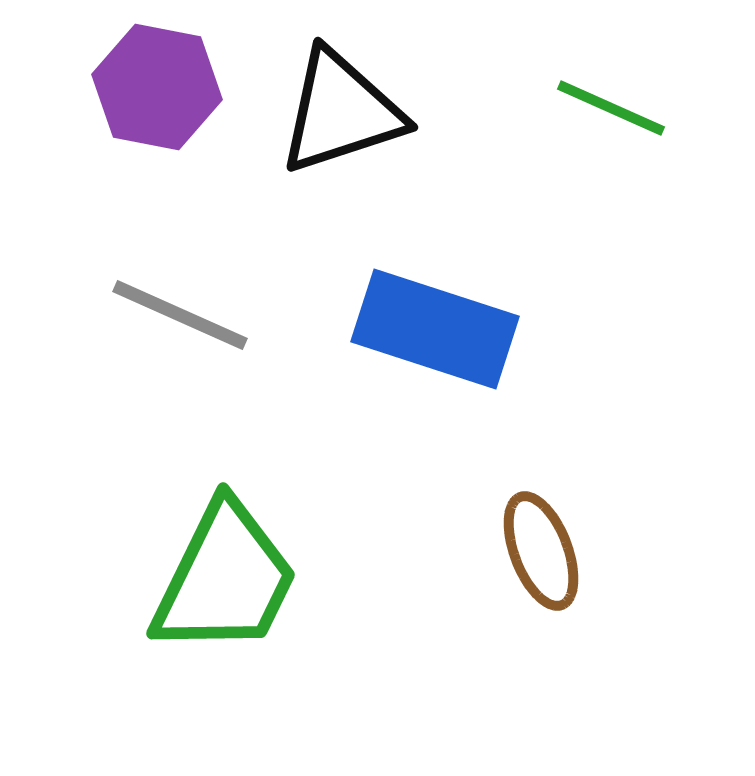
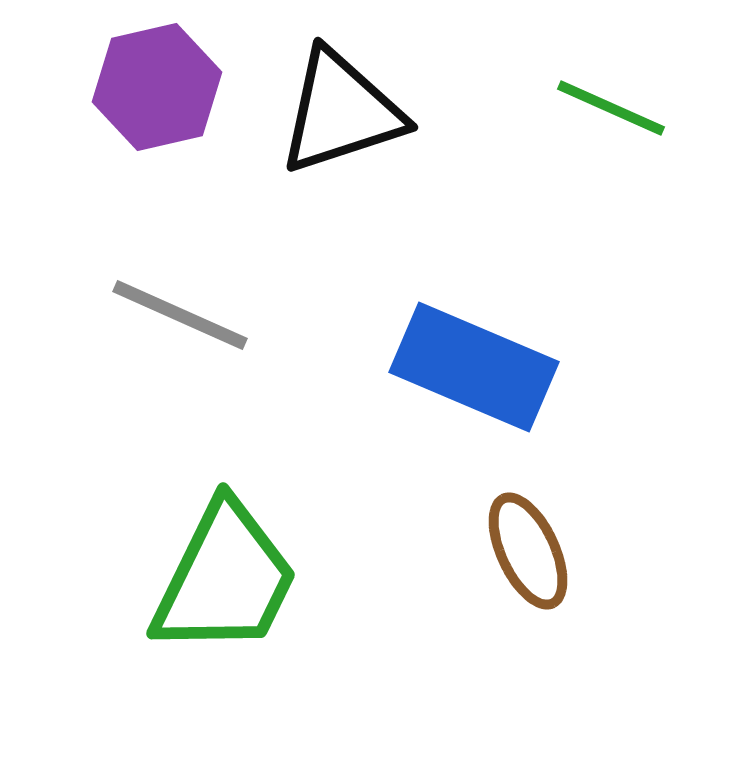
purple hexagon: rotated 24 degrees counterclockwise
blue rectangle: moved 39 px right, 38 px down; rotated 5 degrees clockwise
brown ellipse: moved 13 px left; rotated 4 degrees counterclockwise
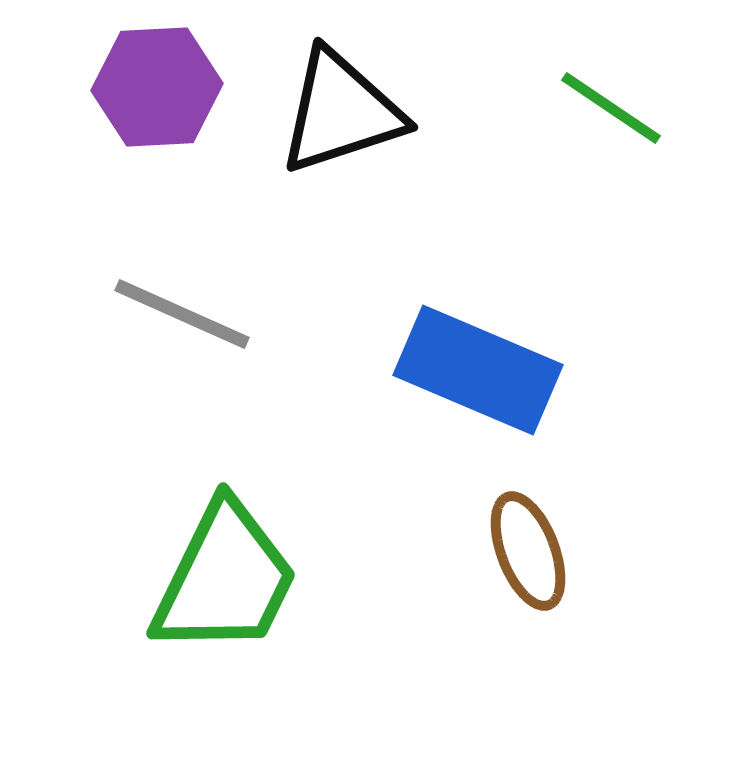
purple hexagon: rotated 10 degrees clockwise
green line: rotated 10 degrees clockwise
gray line: moved 2 px right, 1 px up
blue rectangle: moved 4 px right, 3 px down
brown ellipse: rotated 4 degrees clockwise
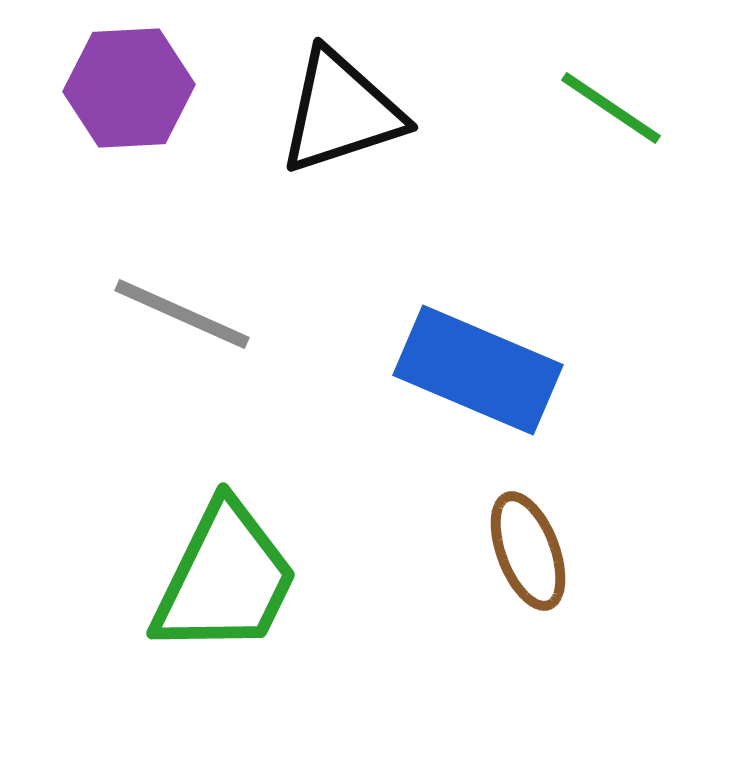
purple hexagon: moved 28 px left, 1 px down
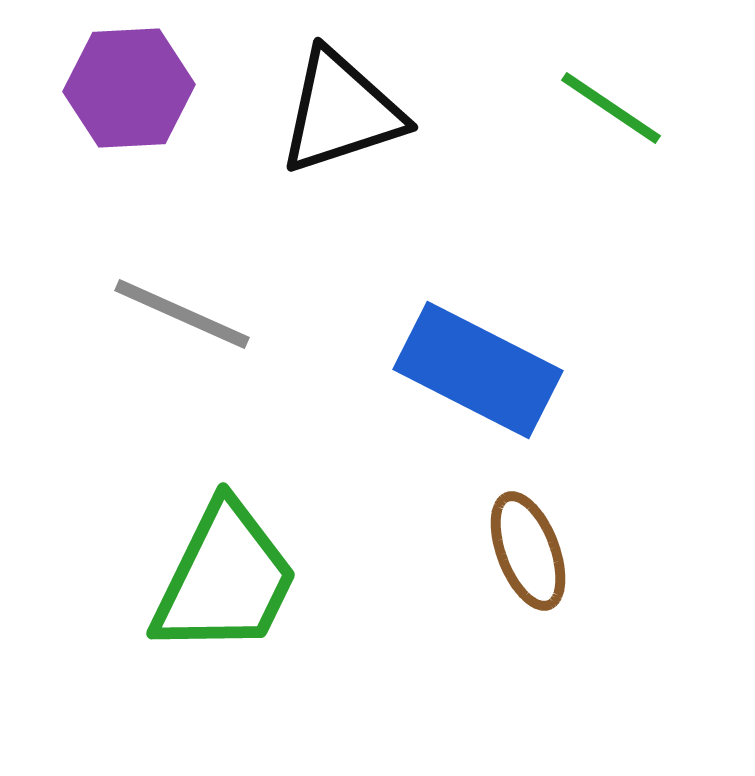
blue rectangle: rotated 4 degrees clockwise
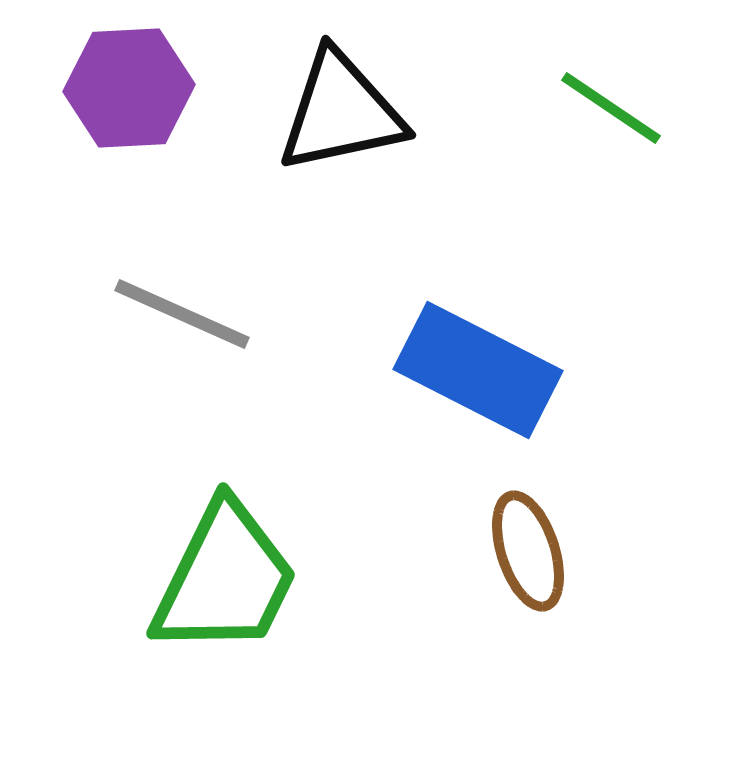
black triangle: rotated 6 degrees clockwise
brown ellipse: rotated 3 degrees clockwise
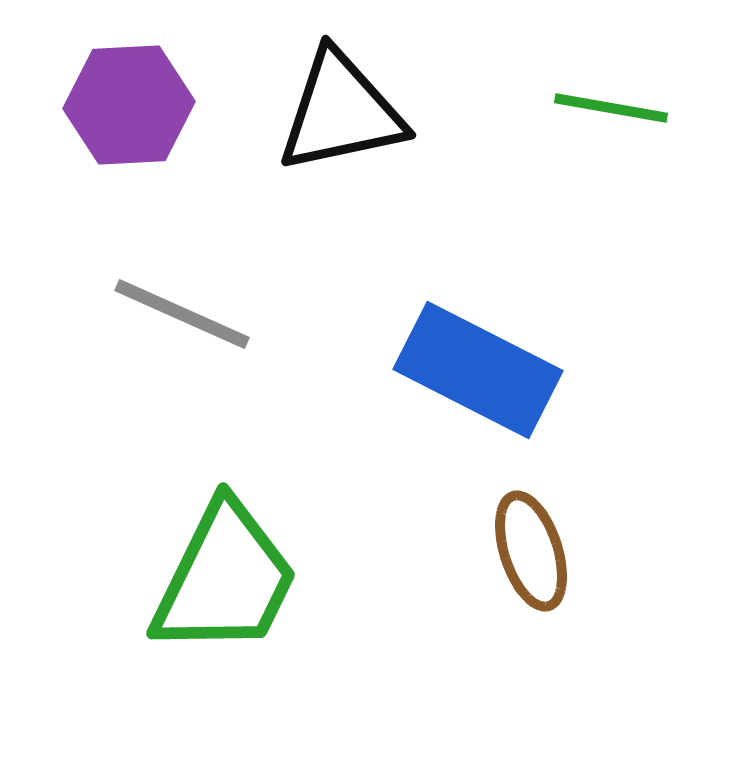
purple hexagon: moved 17 px down
green line: rotated 24 degrees counterclockwise
brown ellipse: moved 3 px right
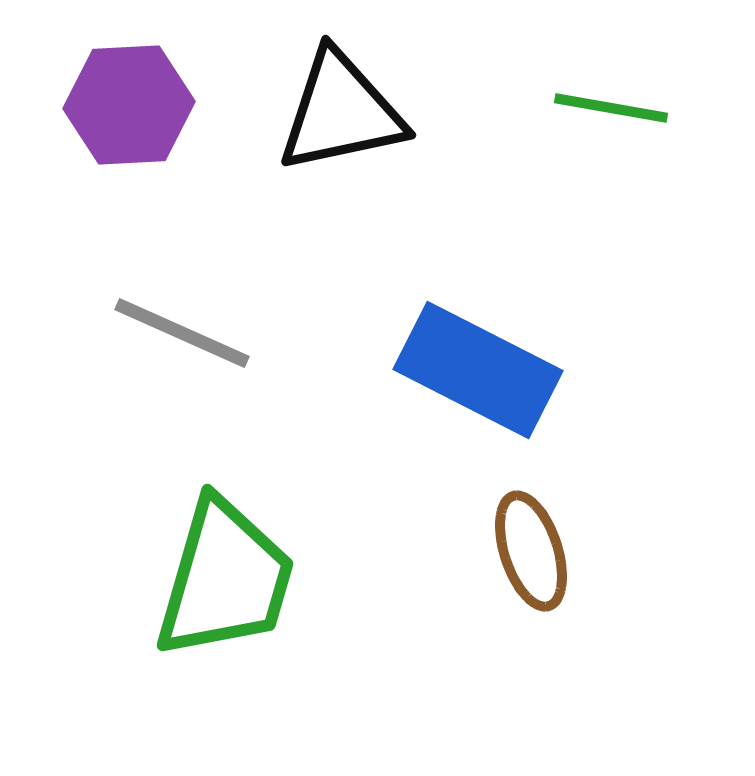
gray line: moved 19 px down
green trapezoid: rotated 10 degrees counterclockwise
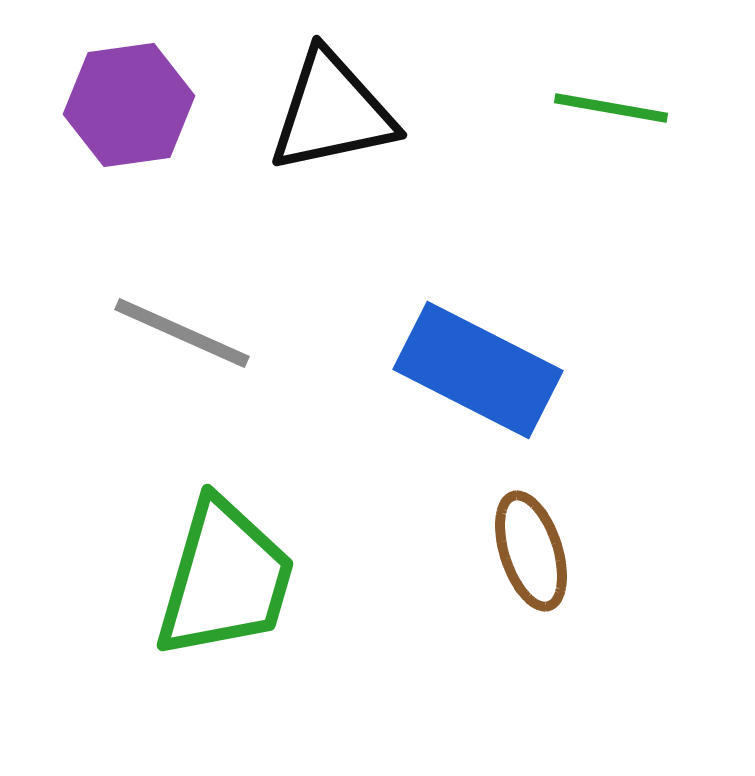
purple hexagon: rotated 5 degrees counterclockwise
black triangle: moved 9 px left
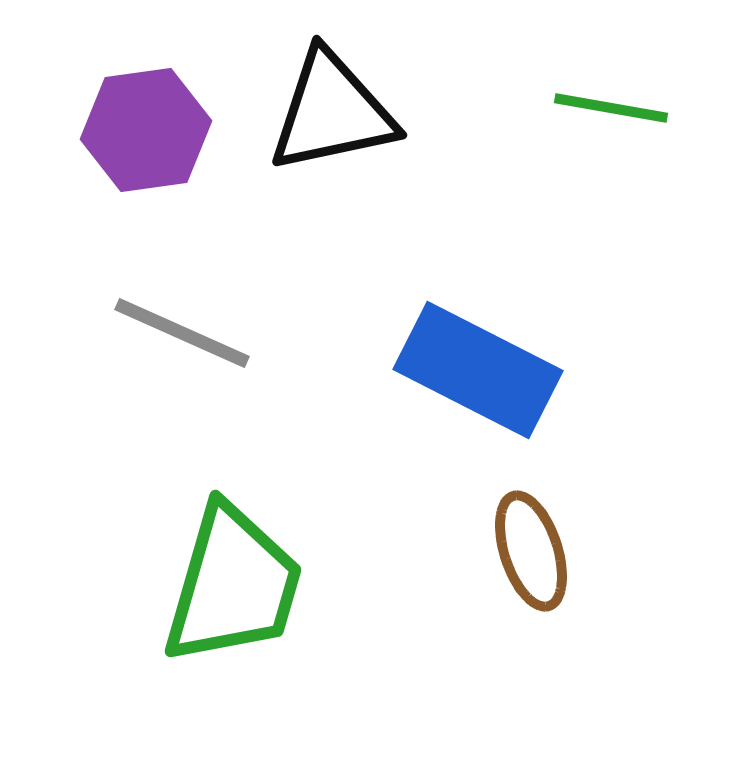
purple hexagon: moved 17 px right, 25 px down
green trapezoid: moved 8 px right, 6 px down
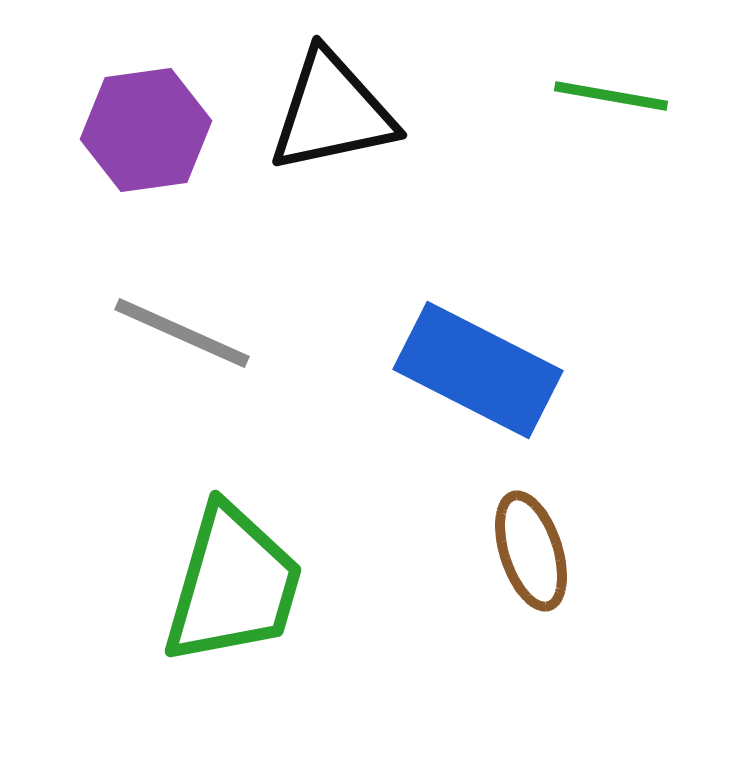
green line: moved 12 px up
